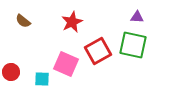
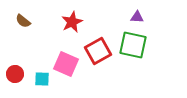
red circle: moved 4 px right, 2 px down
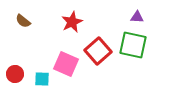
red square: rotated 12 degrees counterclockwise
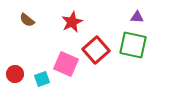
brown semicircle: moved 4 px right, 1 px up
red square: moved 2 px left, 1 px up
cyan square: rotated 21 degrees counterclockwise
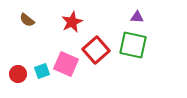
red circle: moved 3 px right
cyan square: moved 8 px up
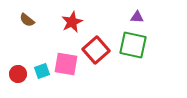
pink square: rotated 15 degrees counterclockwise
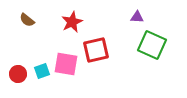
green square: moved 19 px right; rotated 12 degrees clockwise
red square: rotated 28 degrees clockwise
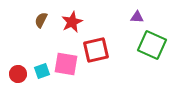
brown semicircle: moved 14 px right; rotated 77 degrees clockwise
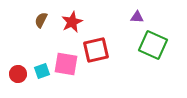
green square: moved 1 px right
